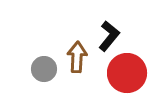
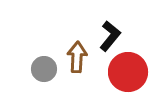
black L-shape: moved 1 px right
red circle: moved 1 px right, 1 px up
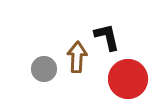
black L-shape: moved 3 px left, 1 px down; rotated 52 degrees counterclockwise
red circle: moved 7 px down
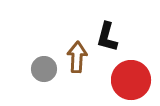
black L-shape: rotated 152 degrees counterclockwise
red circle: moved 3 px right, 1 px down
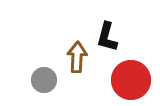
gray circle: moved 11 px down
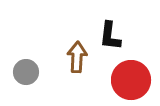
black L-shape: moved 3 px right, 1 px up; rotated 8 degrees counterclockwise
gray circle: moved 18 px left, 8 px up
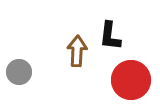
brown arrow: moved 6 px up
gray circle: moved 7 px left
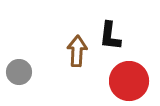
red circle: moved 2 px left, 1 px down
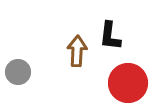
gray circle: moved 1 px left
red circle: moved 1 px left, 2 px down
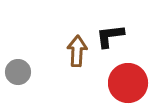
black L-shape: rotated 76 degrees clockwise
